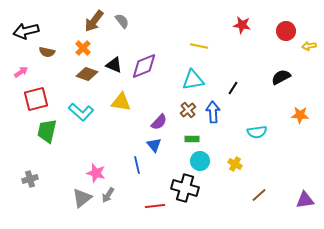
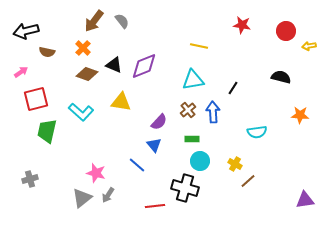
black semicircle: rotated 42 degrees clockwise
blue line: rotated 36 degrees counterclockwise
brown line: moved 11 px left, 14 px up
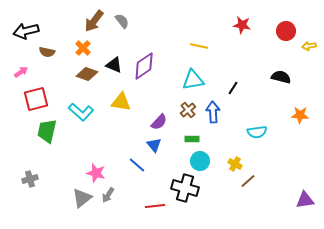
purple diamond: rotated 12 degrees counterclockwise
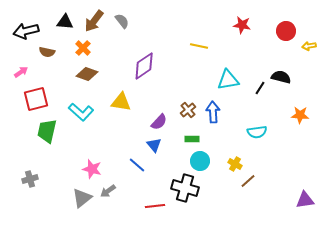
black triangle: moved 49 px left, 43 px up; rotated 18 degrees counterclockwise
cyan triangle: moved 35 px right
black line: moved 27 px right
pink star: moved 4 px left, 4 px up
gray arrow: moved 4 px up; rotated 21 degrees clockwise
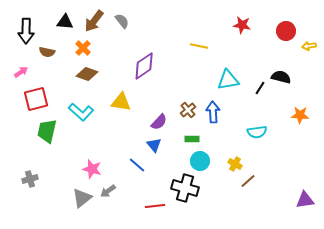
black arrow: rotated 75 degrees counterclockwise
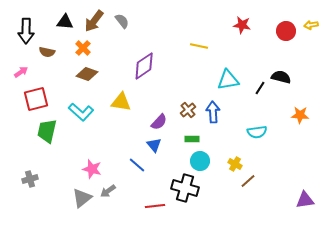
yellow arrow: moved 2 px right, 21 px up
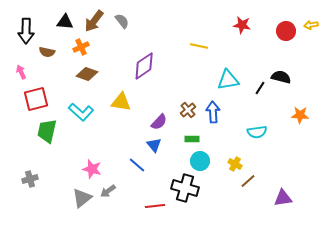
orange cross: moved 2 px left, 1 px up; rotated 21 degrees clockwise
pink arrow: rotated 80 degrees counterclockwise
purple triangle: moved 22 px left, 2 px up
